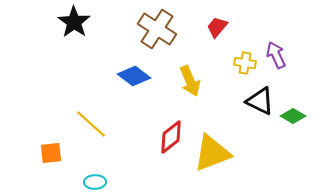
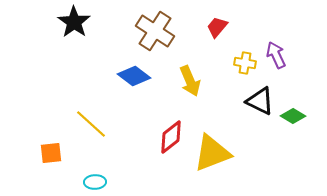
brown cross: moved 2 px left, 2 px down
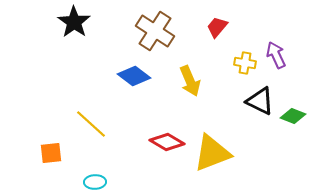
green diamond: rotated 10 degrees counterclockwise
red diamond: moved 4 px left, 5 px down; rotated 68 degrees clockwise
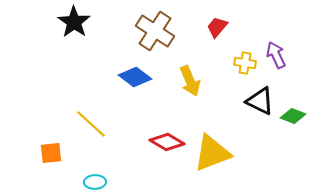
blue diamond: moved 1 px right, 1 px down
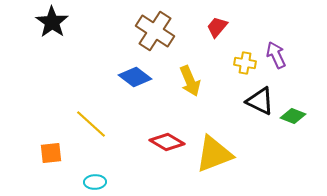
black star: moved 22 px left
yellow triangle: moved 2 px right, 1 px down
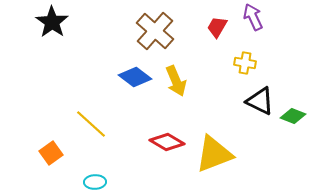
red trapezoid: rotated 10 degrees counterclockwise
brown cross: rotated 9 degrees clockwise
purple arrow: moved 23 px left, 38 px up
yellow arrow: moved 14 px left
orange square: rotated 30 degrees counterclockwise
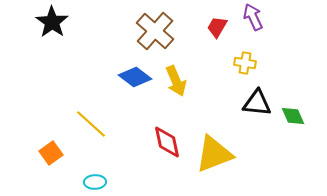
black triangle: moved 3 px left, 2 px down; rotated 20 degrees counterclockwise
green diamond: rotated 45 degrees clockwise
red diamond: rotated 48 degrees clockwise
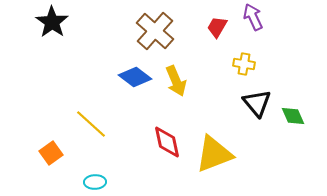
yellow cross: moved 1 px left, 1 px down
black triangle: rotated 44 degrees clockwise
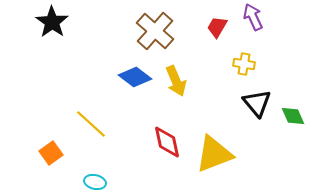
cyan ellipse: rotated 15 degrees clockwise
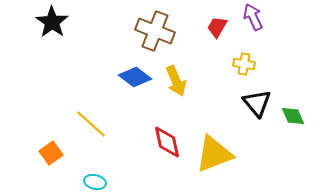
brown cross: rotated 21 degrees counterclockwise
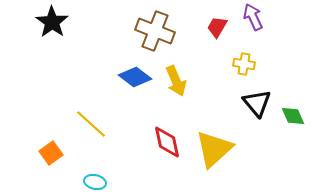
yellow triangle: moved 5 px up; rotated 21 degrees counterclockwise
